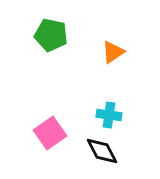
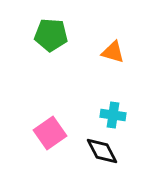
green pentagon: rotated 8 degrees counterclockwise
orange triangle: rotated 50 degrees clockwise
cyan cross: moved 4 px right
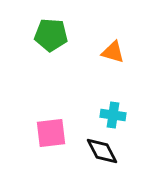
pink square: moved 1 px right; rotated 28 degrees clockwise
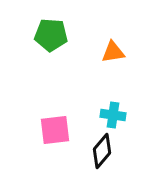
orange triangle: rotated 25 degrees counterclockwise
pink square: moved 4 px right, 3 px up
black diamond: rotated 68 degrees clockwise
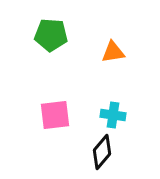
pink square: moved 15 px up
black diamond: moved 1 px down
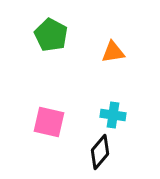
green pentagon: rotated 24 degrees clockwise
pink square: moved 6 px left, 7 px down; rotated 20 degrees clockwise
black diamond: moved 2 px left
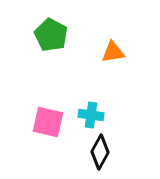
cyan cross: moved 22 px left
pink square: moved 1 px left
black diamond: rotated 12 degrees counterclockwise
